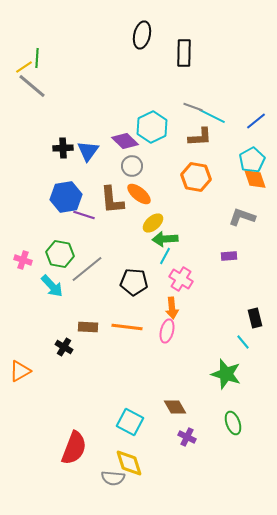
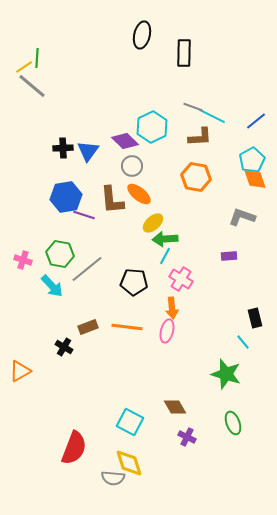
brown rectangle at (88, 327): rotated 24 degrees counterclockwise
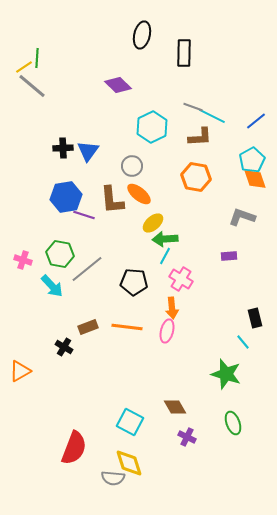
purple diamond at (125, 141): moved 7 px left, 56 px up
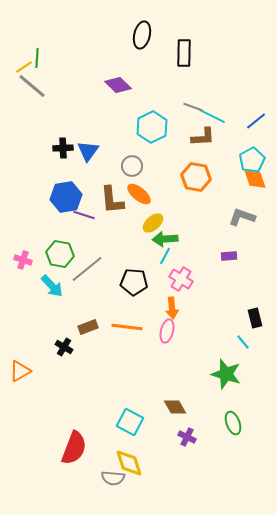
brown L-shape at (200, 137): moved 3 px right
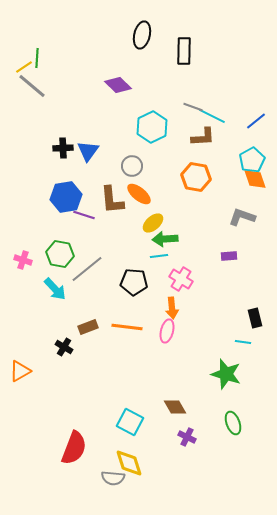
black rectangle at (184, 53): moved 2 px up
cyan line at (165, 256): moved 6 px left; rotated 54 degrees clockwise
cyan arrow at (52, 286): moved 3 px right, 3 px down
cyan line at (243, 342): rotated 42 degrees counterclockwise
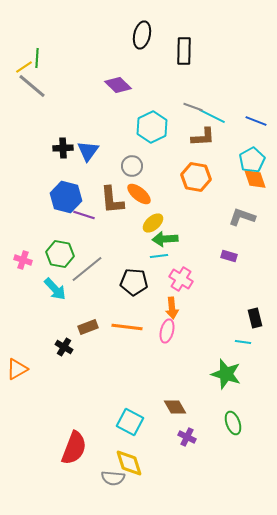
blue line at (256, 121): rotated 60 degrees clockwise
blue hexagon at (66, 197): rotated 24 degrees clockwise
purple rectangle at (229, 256): rotated 21 degrees clockwise
orange triangle at (20, 371): moved 3 px left, 2 px up
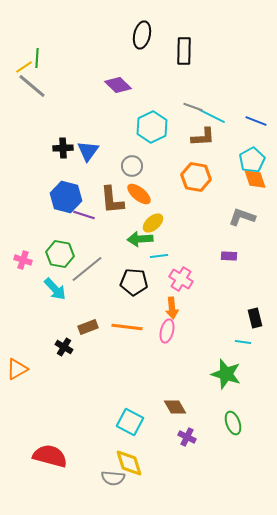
green arrow at (165, 239): moved 25 px left
purple rectangle at (229, 256): rotated 14 degrees counterclockwise
red semicircle at (74, 448): moved 24 px left, 8 px down; rotated 96 degrees counterclockwise
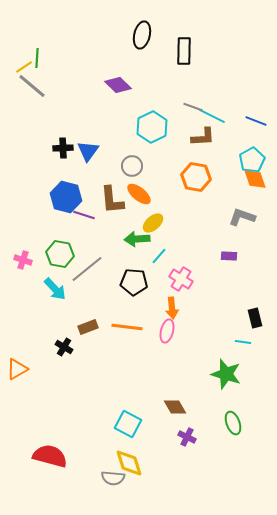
green arrow at (140, 239): moved 3 px left
cyan line at (159, 256): rotated 42 degrees counterclockwise
cyan square at (130, 422): moved 2 px left, 2 px down
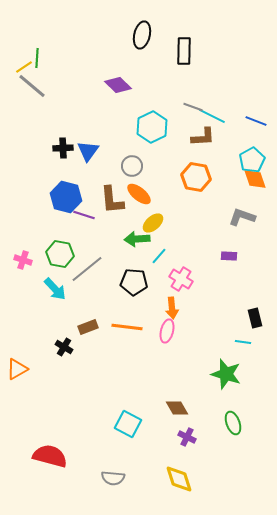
brown diamond at (175, 407): moved 2 px right, 1 px down
yellow diamond at (129, 463): moved 50 px right, 16 px down
